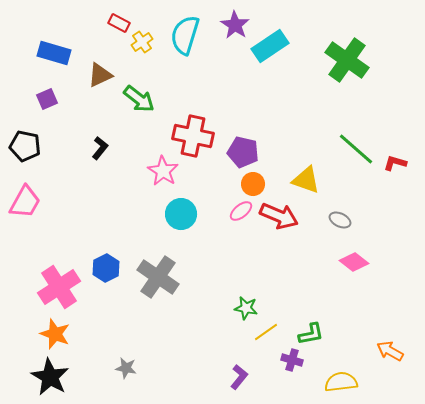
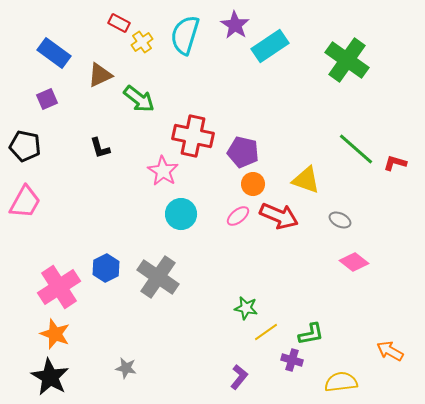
blue rectangle: rotated 20 degrees clockwise
black L-shape: rotated 125 degrees clockwise
pink ellipse: moved 3 px left, 5 px down
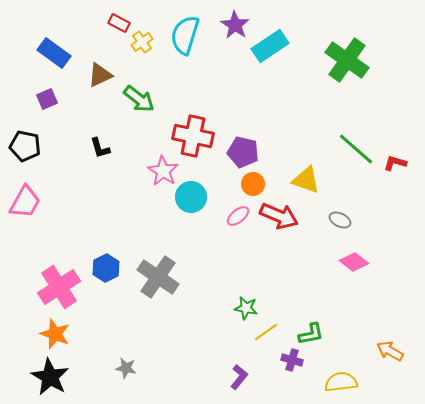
cyan circle: moved 10 px right, 17 px up
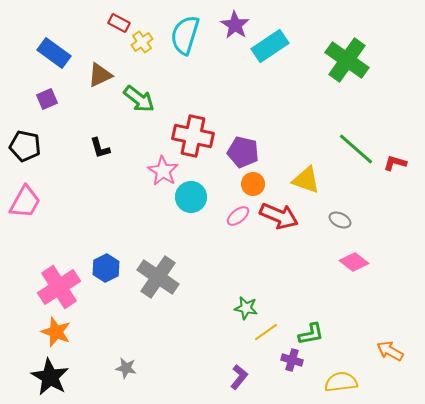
orange star: moved 1 px right, 2 px up
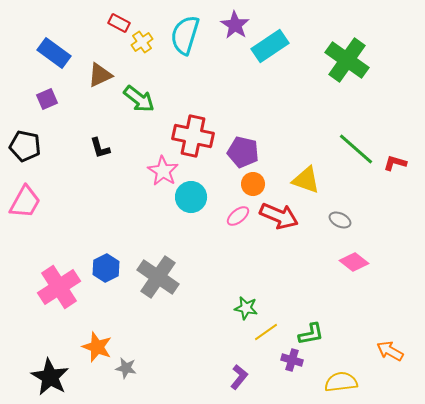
orange star: moved 41 px right, 15 px down
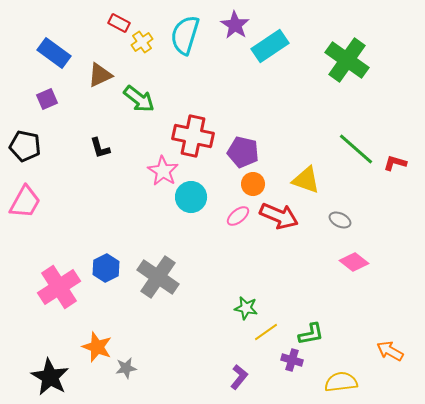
gray star: rotated 20 degrees counterclockwise
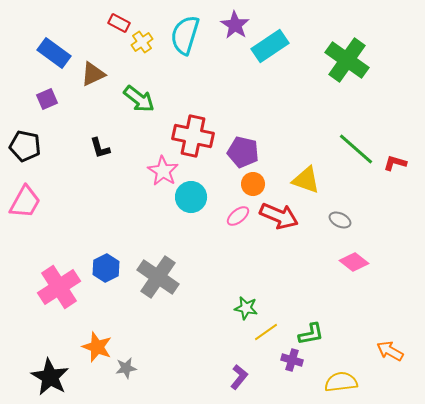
brown triangle: moved 7 px left, 1 px up
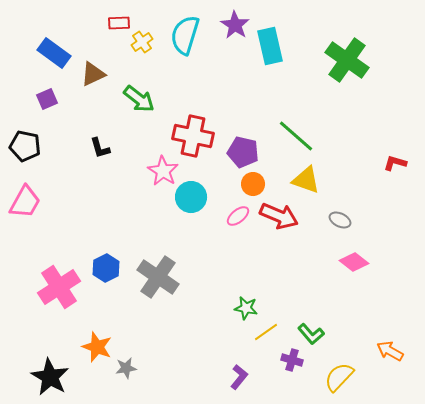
red rectangle: rotated 30 degrees counterclockwise
cyan rectangle: rotated 69 degrees counterclockwise
green line: moved 60 px left, 13 px up
green L-shape: rotated 60 degrees clockwise
yellow semicircle: moved 2 px left, 5 px up; rotated 40 degrees counterclockwise
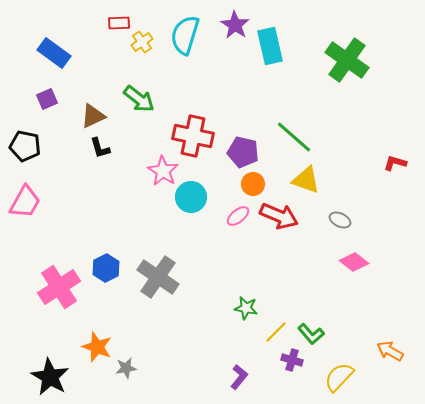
brown triangle: moved 42 px down
green line: moved 2 px left, 1 px down
yellow line: moved 10 px right; rotated 10 degrees counterclockwise
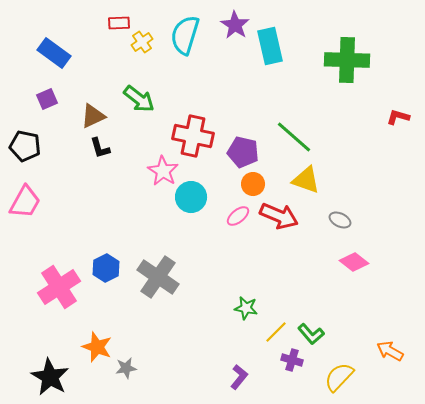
green cross: rotated 33 degrees counterclockwise
red L-shape: moved 3 px right, 46 px up
